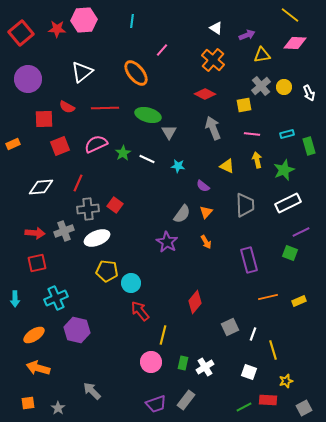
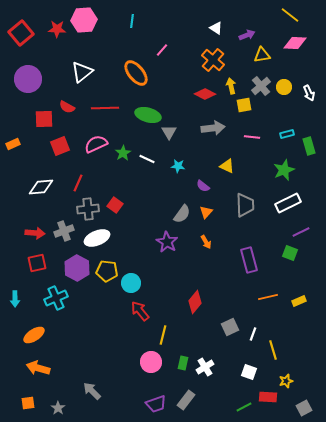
gray arrow at (213, 128): rotated 105 degrees clockwise
pink line at (252, 134): moved 3 px down
yellow arrow at (257, 160): moved 26 px left, 74 px up
purple hexagon at (77, 330): moved 62 px up; rotated 15 degrees clockwise
red rectangle at (268, 400): moved 3 px up
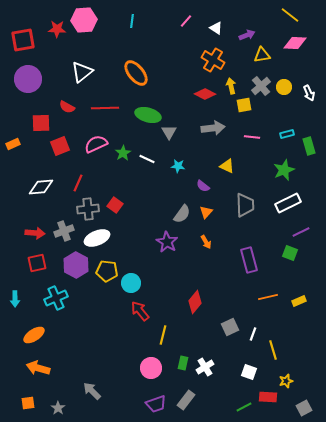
red square at (21, 33): moved 2 px right, 7 px down; rotated 30 degrees clockwise
pink line at (162, 50): moved 24 px right, 29 px up
orange cross at (213, 60): rotated 10 degrees counterclockwise
red square at (44, 119): moved 3 px left, 4 px down
purple hexagon at (77, 268): moved 1 px left, 3 px up
pink circle at (151, 362): moved 6 px down
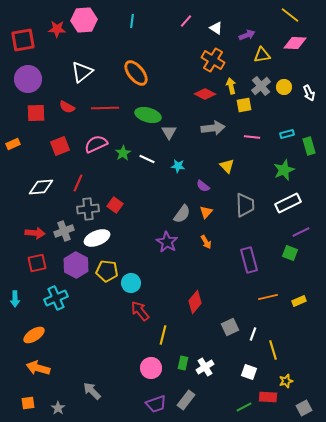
red square at (41, 123): moved 5 px left, 10 px up
yellow triangle at (227, 166): rotated 21 degrees clockwise
